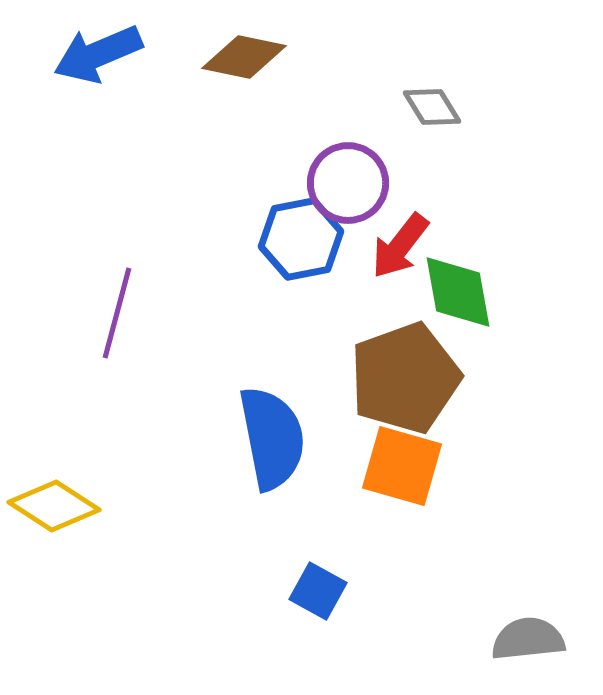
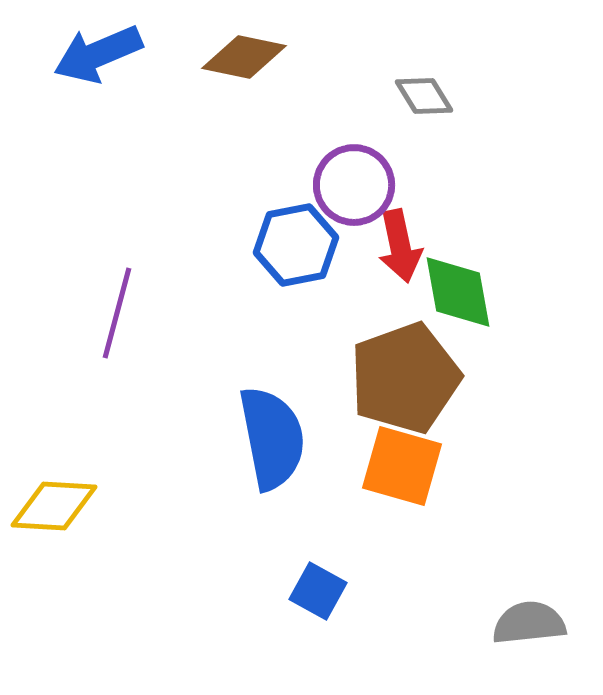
gray diamond: moved 8 px left, 11 px up
purple circle: moved 6 px right, 2 px down
blue hexagon: moved 5 px left, 6 px down
red arrow: rotated 50 degrees counterclockwise
yellow diamond: rotated 30 degrees counterclockwise
gray semicircle: moved 1 px right, 16 px up
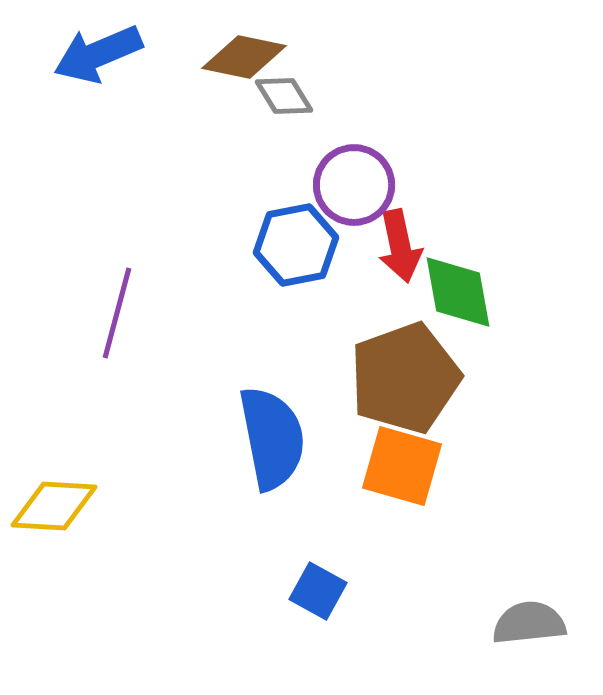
gray diamond: moved 140 px left
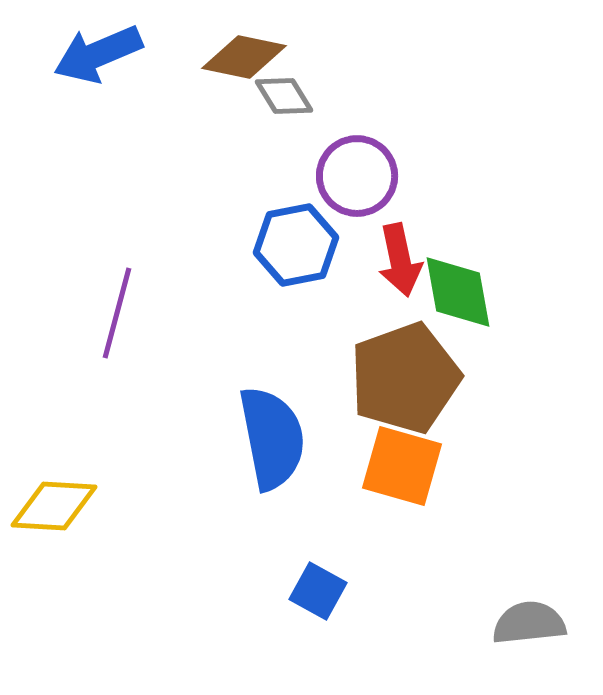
purple circle: moved 3 px right, 9 px up
red arrow: moved 14 px down
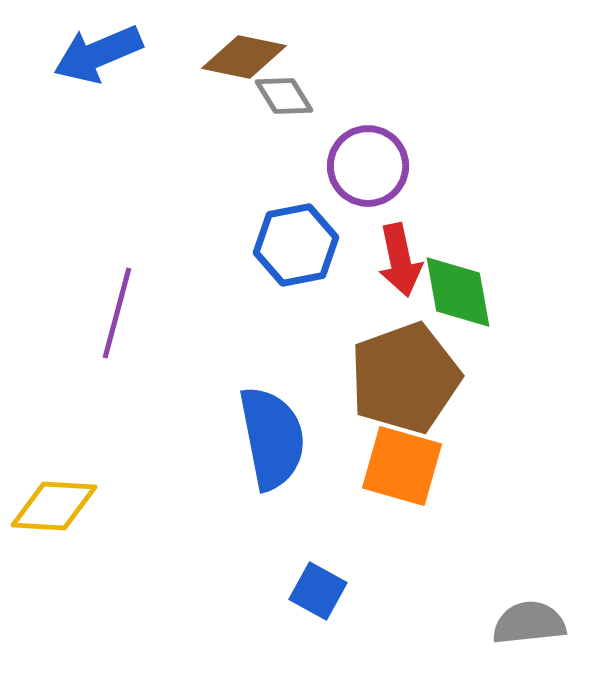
purple circle: moved 11 px right, 10 px up
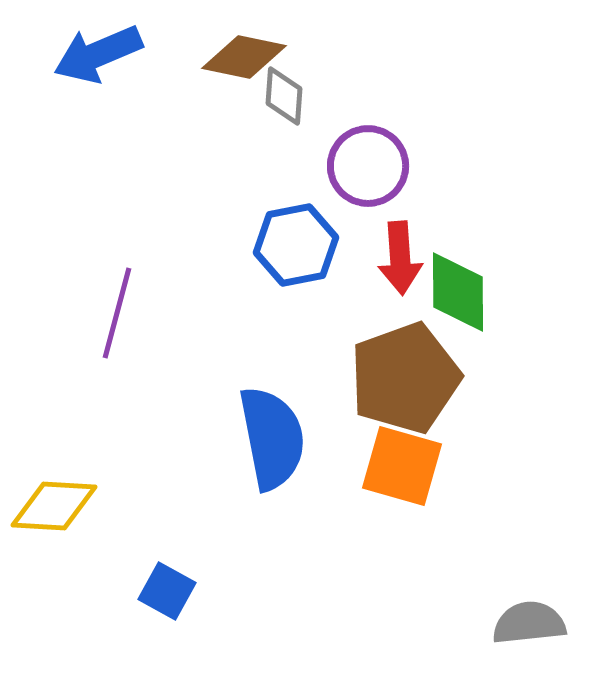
gray diamond: rotated 36 degrees clockwise
red arrow: moved 2 px up; rotated 8 degrees clockwise
green diamond: rotated 10 degrees clockwise
blue square: moved 151 px left
